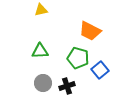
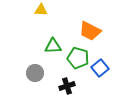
yellow triangle: rotated 16 degrees clockwise
green triangle: moved 13 px right, 5 px up
blue square: moved 2 px up
gray circle: moved 8 px left, 10 px up
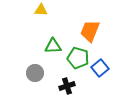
orange trapezoid: rotated 85 degrees clockwise
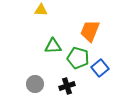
gray circle: moved 11 px down
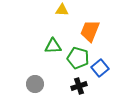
yellow triangle: moved 21 px right
black cross: moved 12 px right
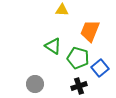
green triangle: rotated 36 degrees clockwise
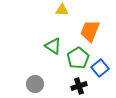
green pentagon: rotated 25 degrees clockwise
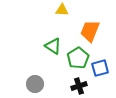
blue square: rotated 24 degrees clockwise
